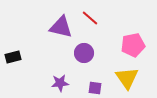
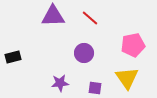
purple triangle: moved 8 px left, 11 px up; rotated 15 degrees counterclockwise
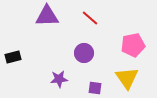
purple triangle: moved 6 px left
purple star: moved 1 px left, 4 px up
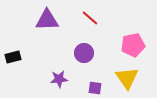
purple triangle: moved 4 px down
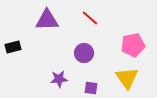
black rectangle: moved 10 px up
purple square: moved 4 px left
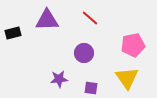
black rectangle: moved 14 px up
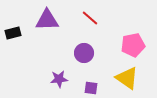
yellow triangle: rotated 20 degrees counterclockwise
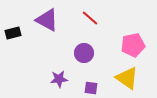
purple triangle: rotated 30 degrees clockwise
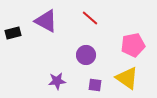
purple triangle: moved 1 px left, 1 px down
purple circle: moved 2 px right, 2 px down
purple star: moved 2 px left, 2 px down
purple square: moved 4 px right, 3 px up
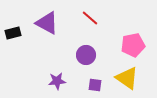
purple triangle: moved 1 px right, 2 px down
